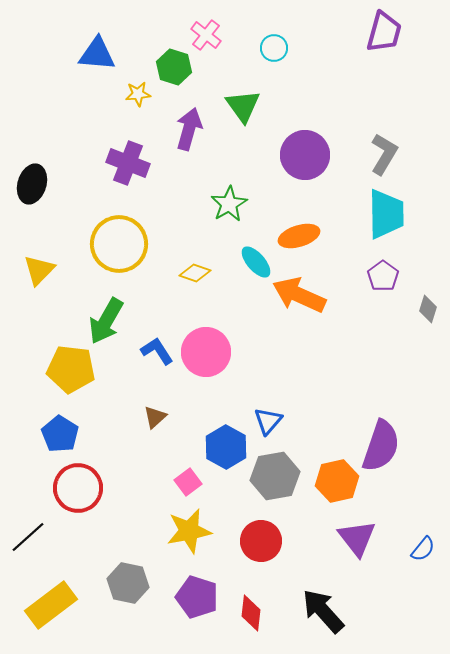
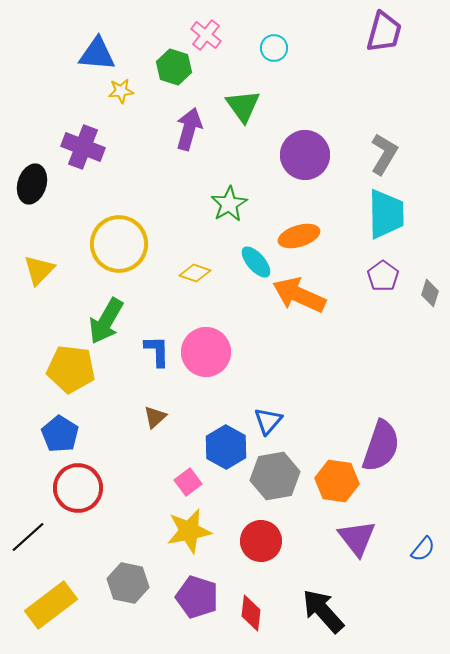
yellow star at (138, 94): moved 17 px left, 3 px up
purple cross at (128, 163): moved 45 px left, 16 px up
gray diamond at (428, 309): moved 2 px right, 16 px up
blue L-shape at (157, 351): rotated 32 degrees clockwise
orange hexagon at (337, 481): rotated 21 degrees clockwise
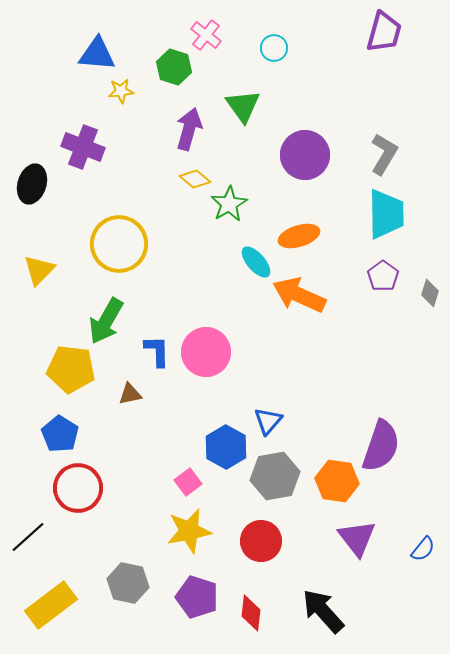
yellow diamond at (195, 273): moved 94 px up; rotated 20 degrees clockwise
brown triangle at (155, 417): moved 25 px left, 23 px up; rotated 30 degrees clockwise
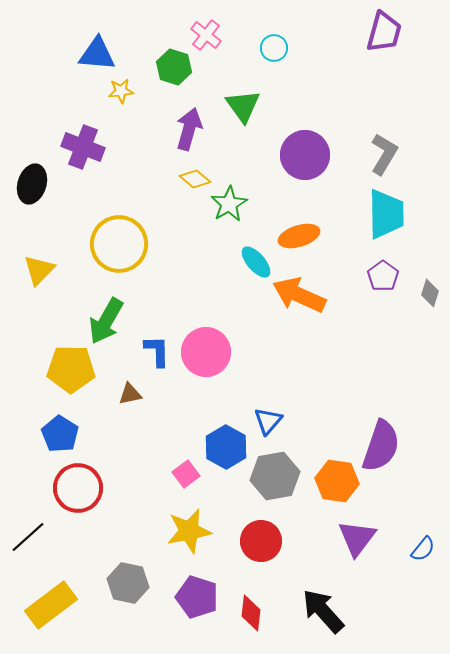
yellow pentagon at (71, 369): rotated 6 degrees counterclockwise
pink square at (188, 482): moved 2 px left, 8 px up
purple triangle at (357, 538): rotated 15 degrees clockwise
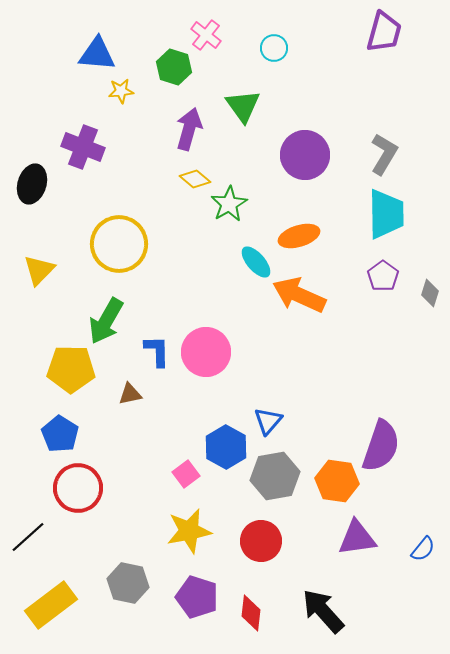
purple triangle at (357, 538): rotated 45 degrees clockwise
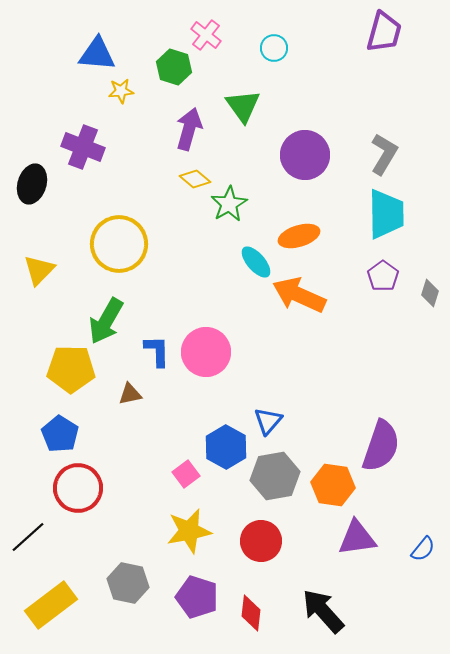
orange hexagon at (337, 481): moved 4 px left, 4 px down
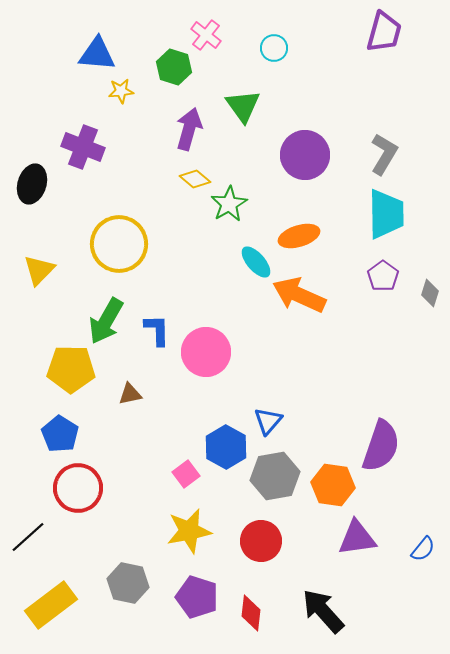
blue L-shape at (157, 351): moved 21 px up
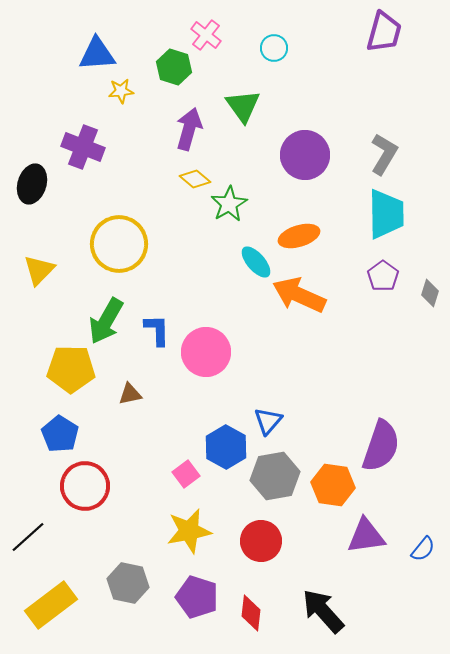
blue triangle at (97, 54): rotated 9 degrees counterclockwise
red circle at (78, 488): moved 7 px right, 2 px up
purple triangle at (357, 538): moved 9 px right, 2 px up
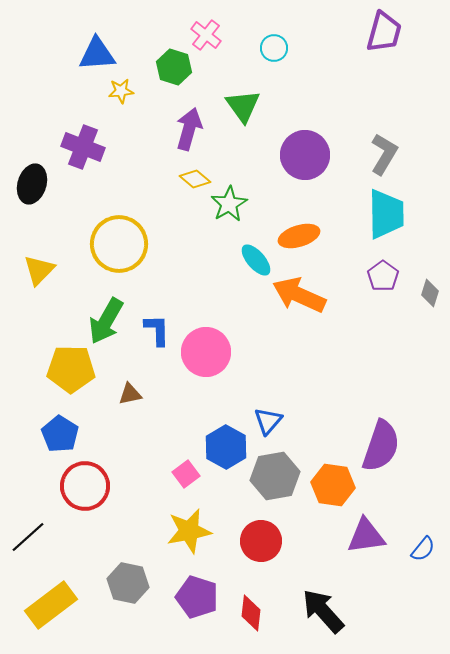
cyan ellipse at (256, 262): moved 2 px up
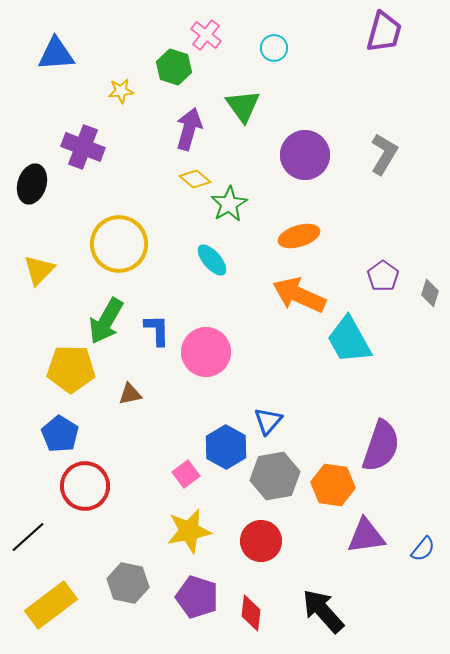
blue triangle at (97, 54): moved 41 px left
cyan trapezoid at (386, 214): moved 37 px left, 126 px down; rotated 152 degrees clockwise
cyan ellipse at (256, 260): moved 44 px left
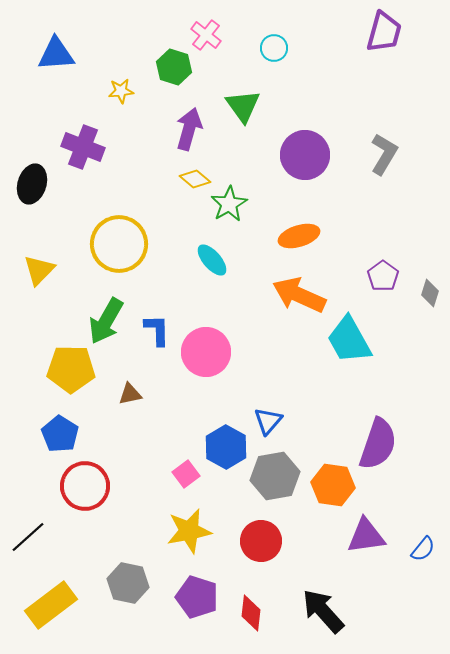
purple semicircle at (381, 446): moved 3 px left, 2 px up
